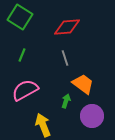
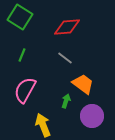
gray line: rotated 35 degrees counterclockwise
pink semicircle: rotated 32 degrees counterclockwise
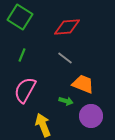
orange trapezoid: rotated 15 degrees counterclockwise
green arrow: rotated 88 degrees clockwise
purple circle: moved 1 px left
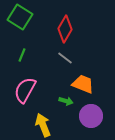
red diamond: moved 2 px left, 2 px down; rotated 56 degrees counterclockwise
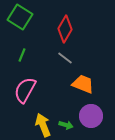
green arrow: moved 24 px down
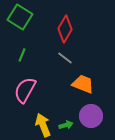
green arrow: rotated 32 degrees counterclockwise
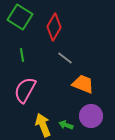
red diamond: moved 11 px left, 2 px up
green line: rotated 32 degrees counterclockwise
green arrow: rotated 144 degrees counterclockwise
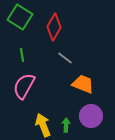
pink semicircle: moved 1 px left, 4 px up
green arrow: rotated 72 degrees clockwise
